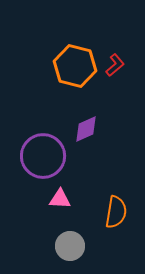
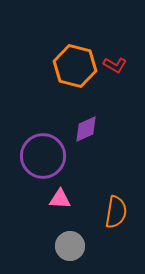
red L-shape: rotated 70 degrees clockwise
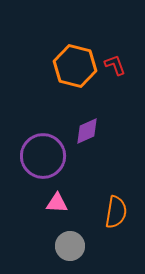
red L-shape: rotated 140 degrees counterclockwise
purple diamond: moved 1 px right, 2 px down
pink triangle: moved 3 px left, 4 px down
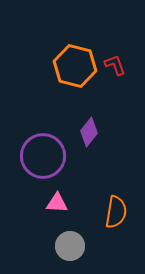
purple diamond: moved 2 px right, 1 px down; rotated 28 degrees counterclockwise
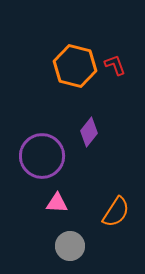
purple circle: moved 1 px left
orange semicircle: rotated 24 degrees clockwise
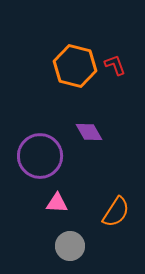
purple diamond: rotated 68 degrees counterclockwise
purple circle: moved 2 px left
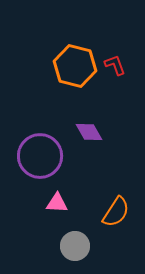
gray circle: moved 5 px right
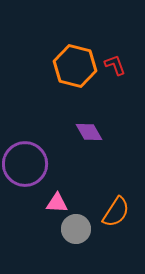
purple circle: moved 15 px left, 8 px down
gray circle: moved 1 px right, 17 px up
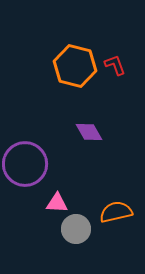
orange semicircle: rotated 136 degrees counterclockwise
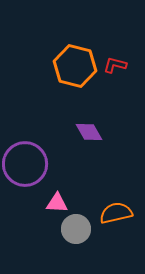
red L-shape: rotated 55 degrees counterclockwise
orange semicircle: moved 1 px down
